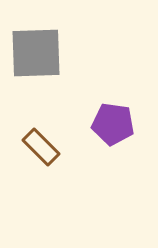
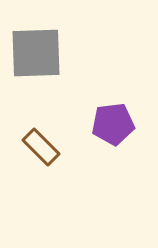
purple pentagon: rotated 15 degrees counterclockwise
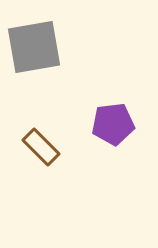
gray square: moved 2 px left, 6 px up; rotated 8 degrees counterclockwise
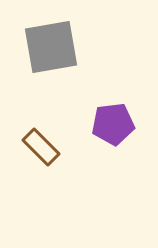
gray square: moved 17 px right
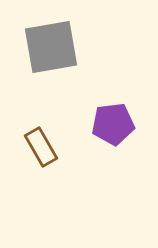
brown rectangle: rotated 15 degrees clockwise
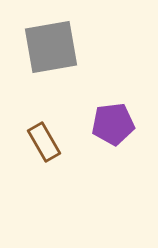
brown rectangle: moved 3 px right, 5 px up
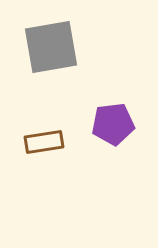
brown rectangle: rotated 69 degrees counterclockwise
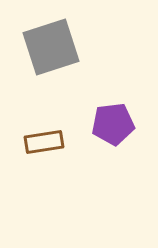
gray square: rotated 8 degrees counterclockwise
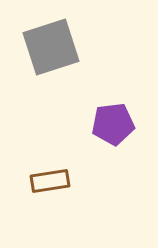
brown rectangle: moved 6 px right, 39 px down
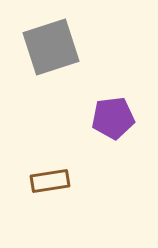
purple pentagon: moved 6 px up
